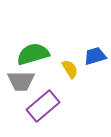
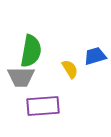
green semicircle: moved 2 px left, 3 px up; rotated 116 degrees clockwise
gray trapezoid: moved 4 px up
purple rectangle: rotated 36 degrees clockwise
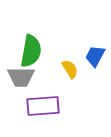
blue trapezoid: rotated 45 degrees counterclockwise
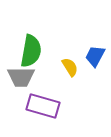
yellow semicircle: moved 2 px up
purple rectangle: rotated 20 degrees clockwise
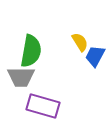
yellow semicircle: moved 10 px right, 25 px up
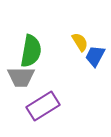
purple rectangle: rotated 48 degrees counterclockwise
